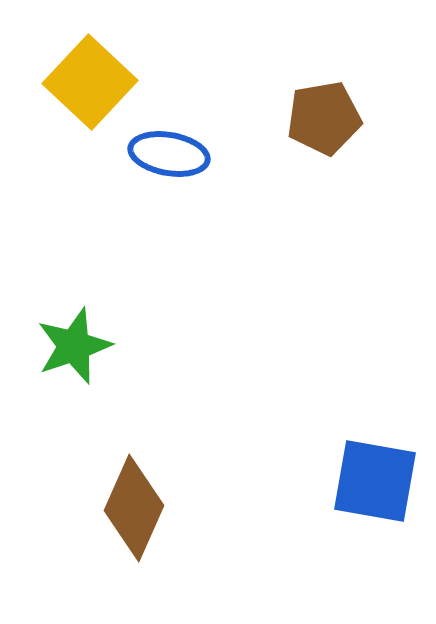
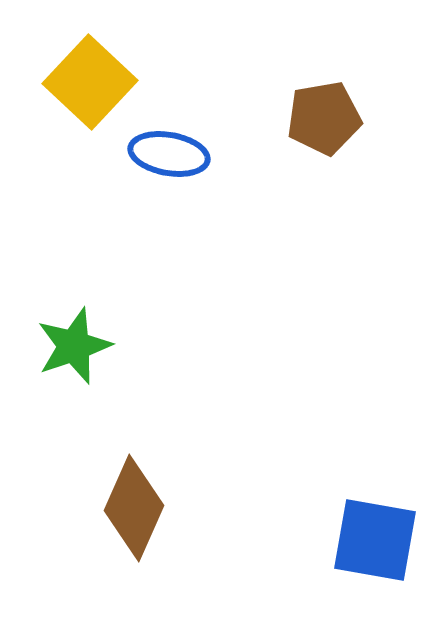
blue square: moved 59 px down
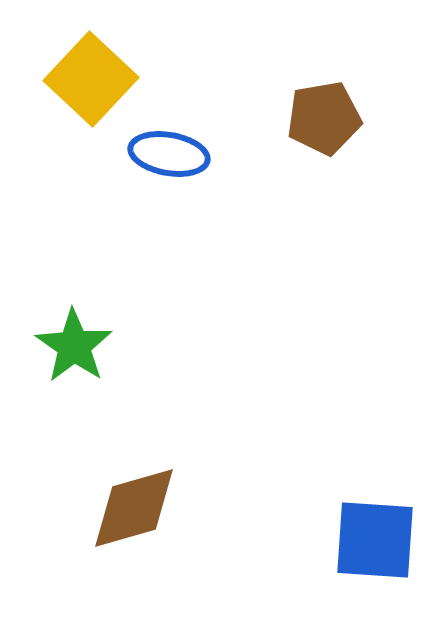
yellow square: moved 1 px right, 3 px up
green star: rotated 18 degrees counterclockwise
brown diamond: rotated 50 degrees clockwise
blue square: rotated 6 degrees counterclockwise
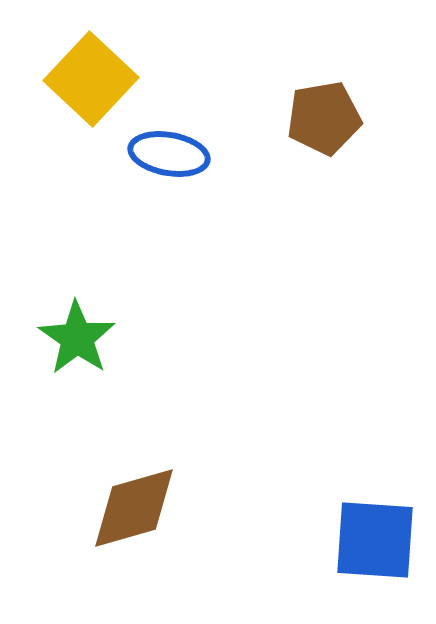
green star: moved 3 px right, 8 px up
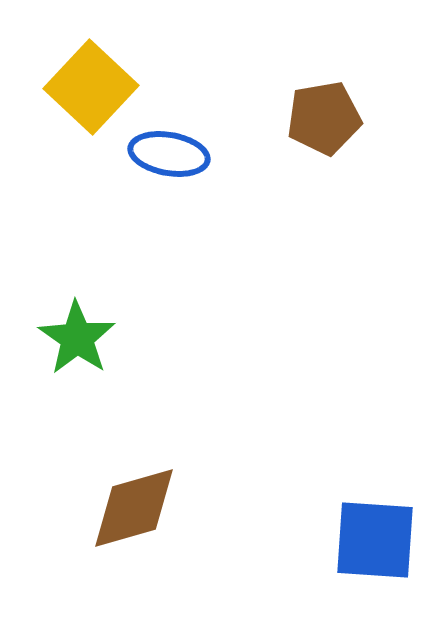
yellow square: moved 8 px down
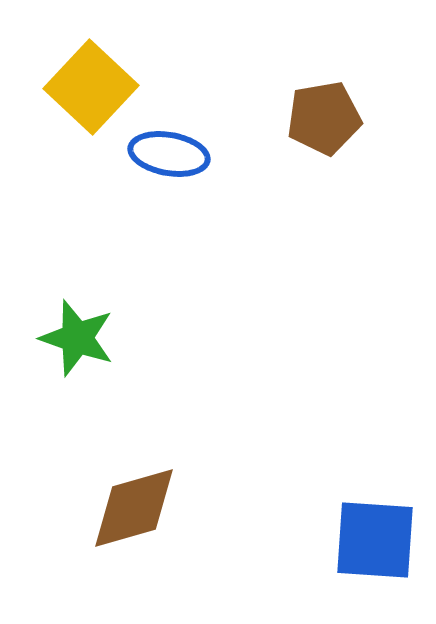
green star: rotated 16 degrees counterclockwise
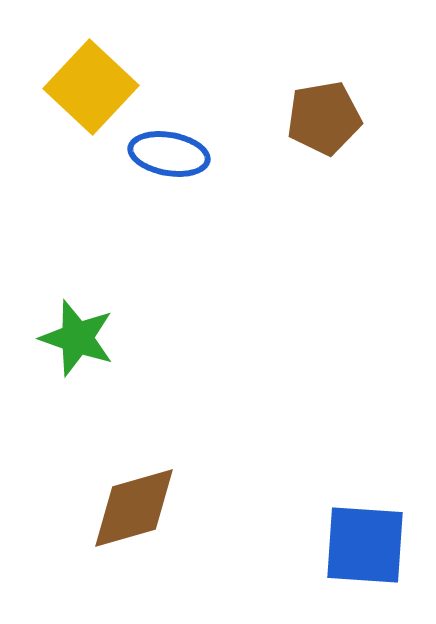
blue square: moved 10 px left, 5 px down
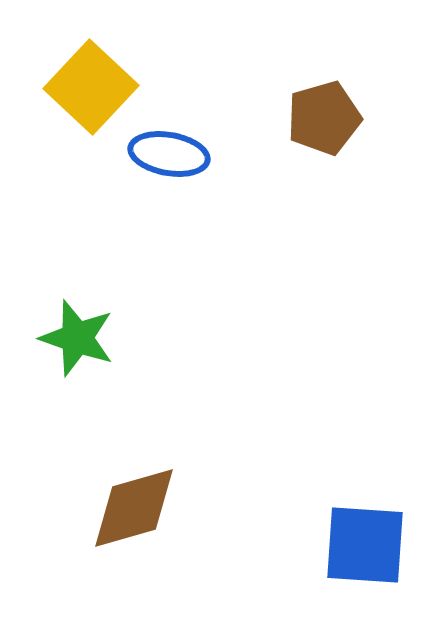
brown pentagon: rotated 6 degrees counterclockwise
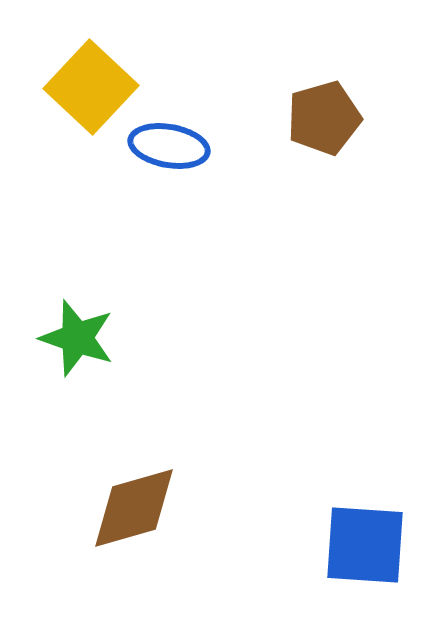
blue ellipse: moved 8 px up
